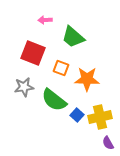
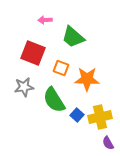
green semicircle: rotated 20 degrees clockwise
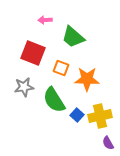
yellow cross: moved 1 px up
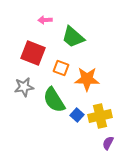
purple semicircle: rotated 56 degrees clockwise
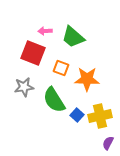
pink arrow: moved 11 px down
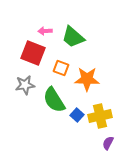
gray star: moved 1 px right, 2 px up
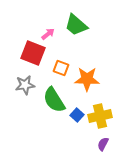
pink arrow: moved 3 px right, 3 px down; rotated 144 degrees clockwise
green trapezoid: moved 3 px right, 12 px up
purple semicircle: moved 5 px left, 1 px down
